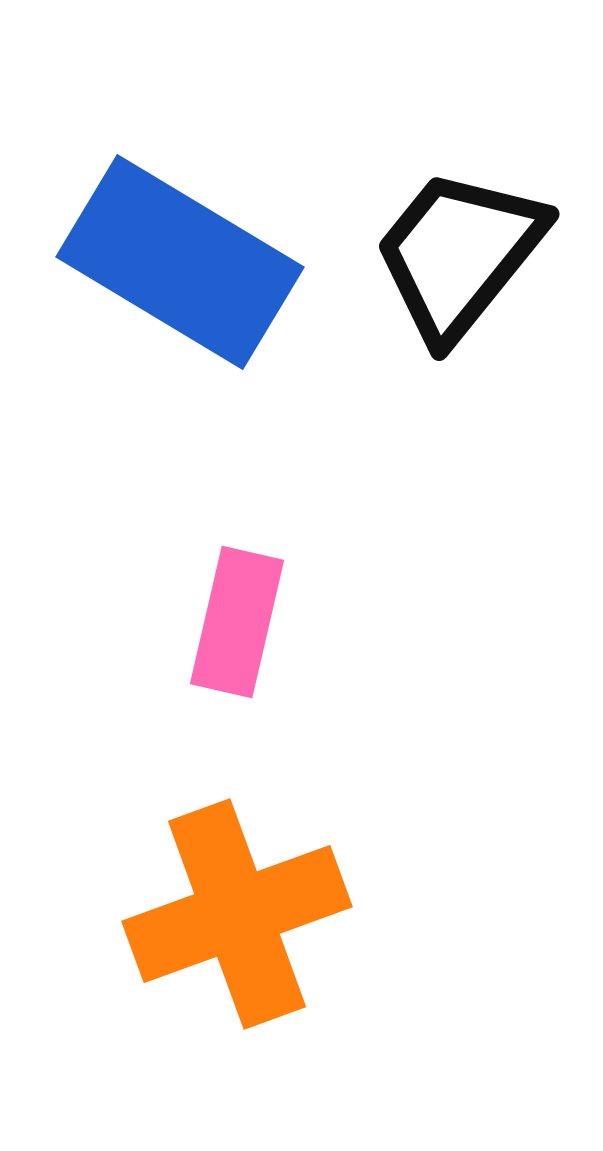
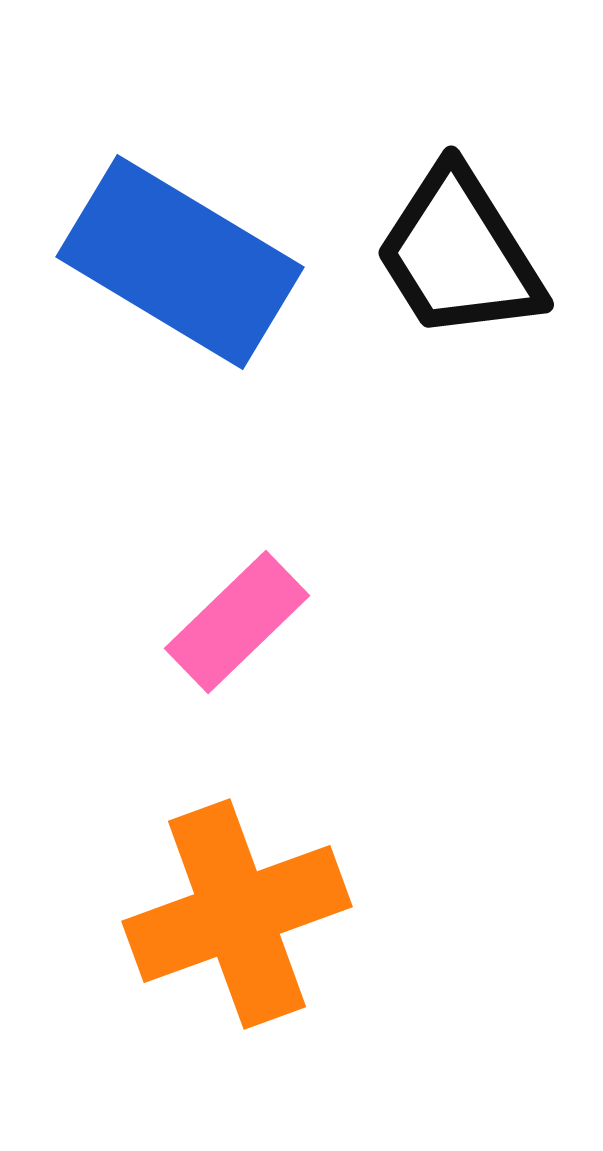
black trapezoid: rotated 71 degrees counterclockwise
pink rectangle: rotated 33 degrees clockwise
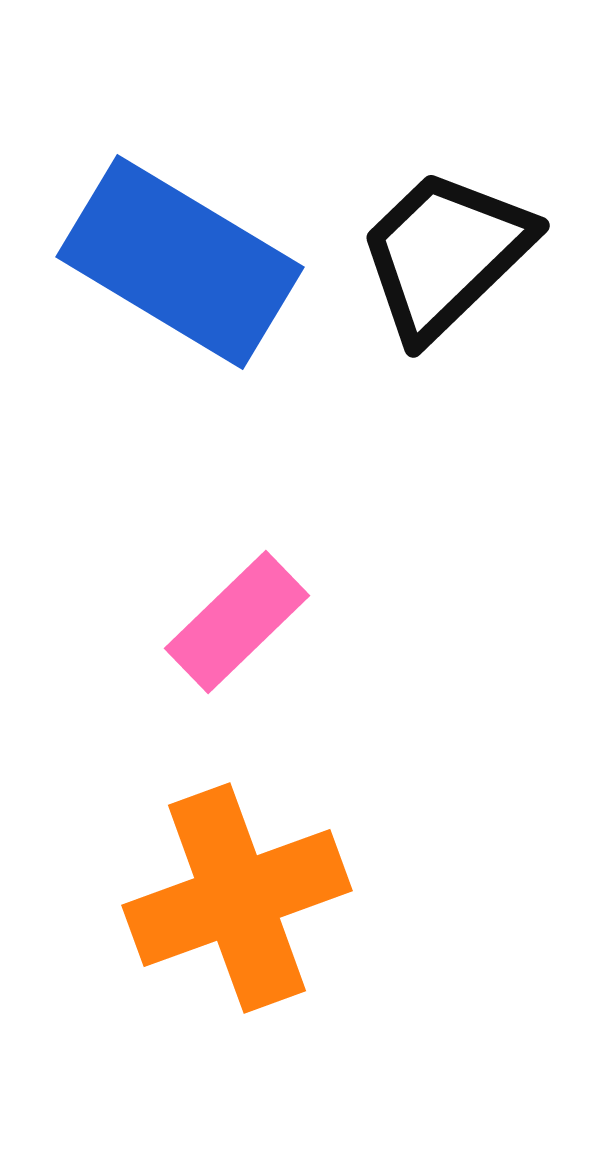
black trapezoid: moved 14 px left; rotated 78 degrees clockwise
orange cross: moved 16 px up
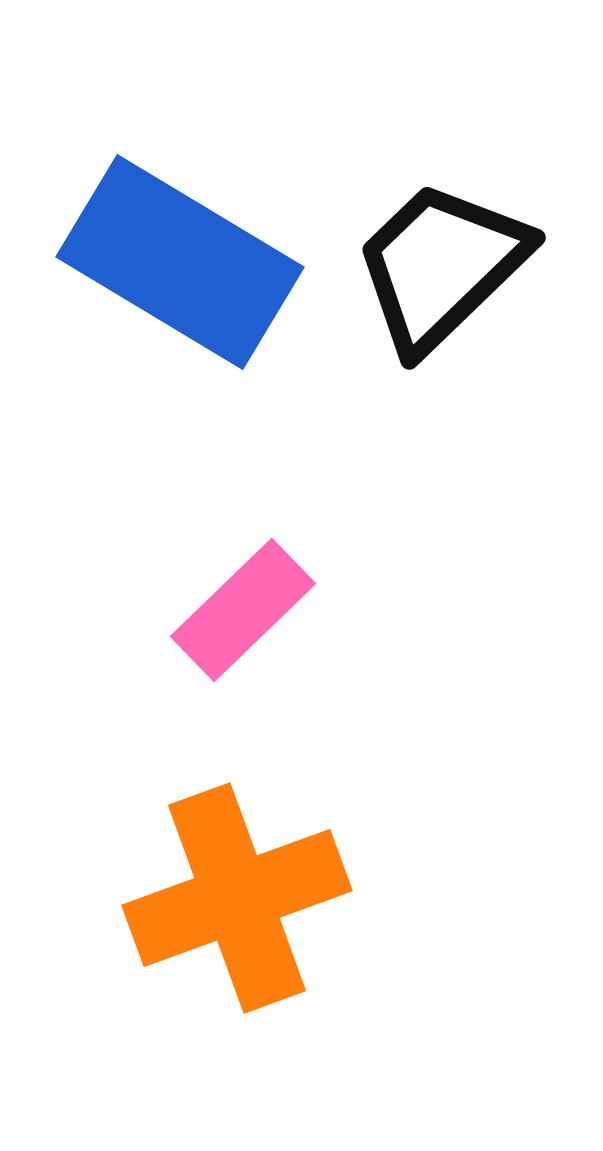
black trapezoid: moved 4 px left, 12 px down
pink rectangle: moved 6 px right, 12 px up
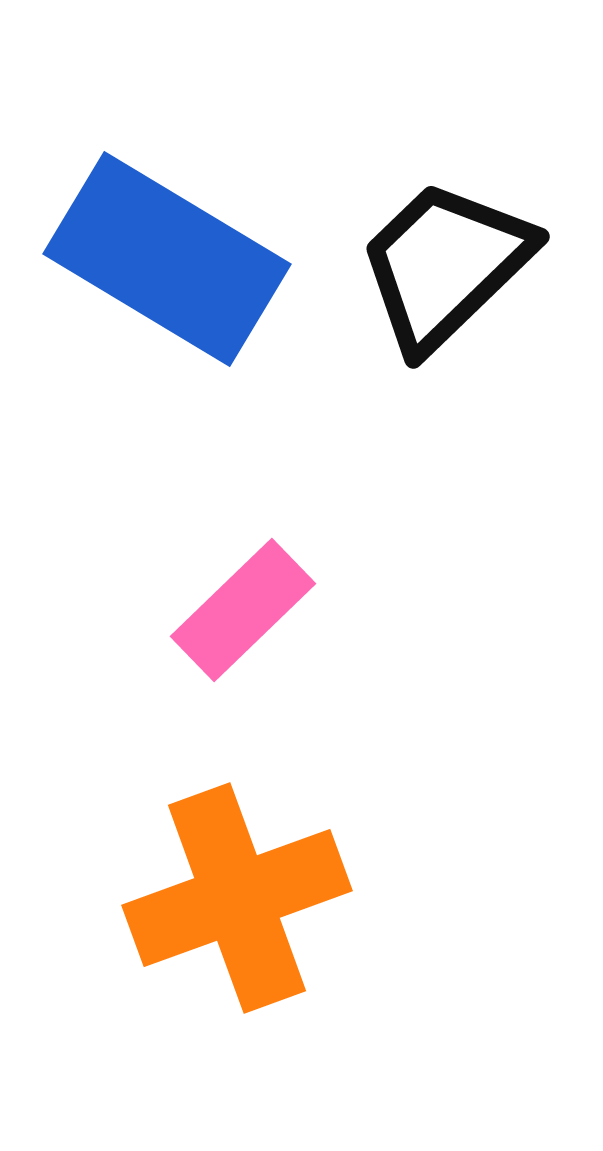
blue rectangle: moved 13 px left, 3 px up
black trapezoid: moved 4 px right, 1 px up
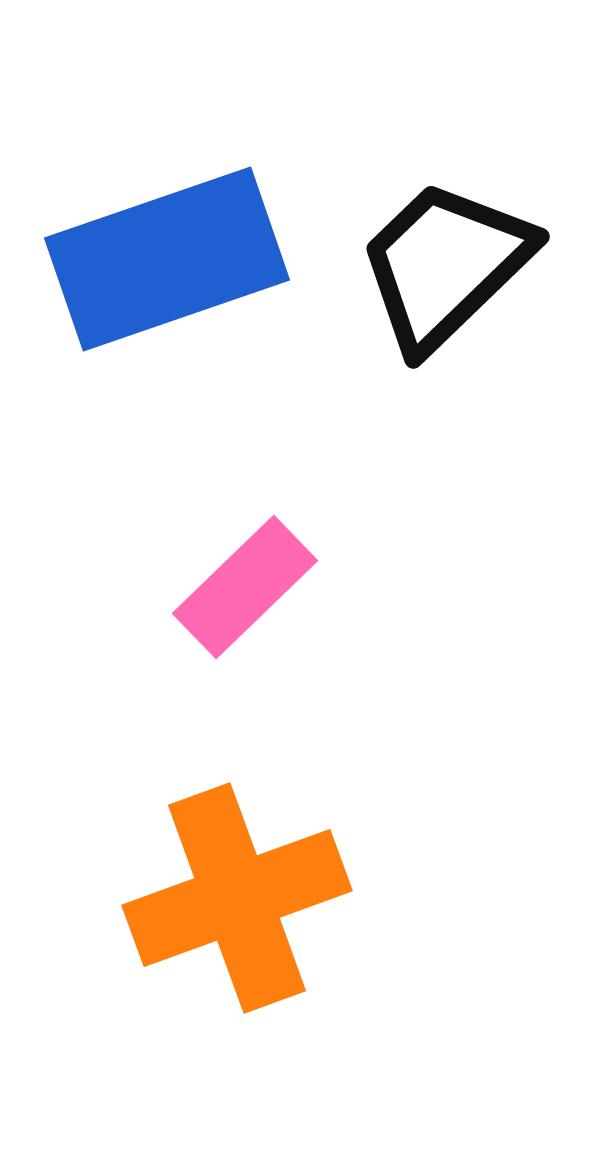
blue rectangle: rotated 50 degrees counterclockwise
pink rectangle: moved 2 px right, 23 px up
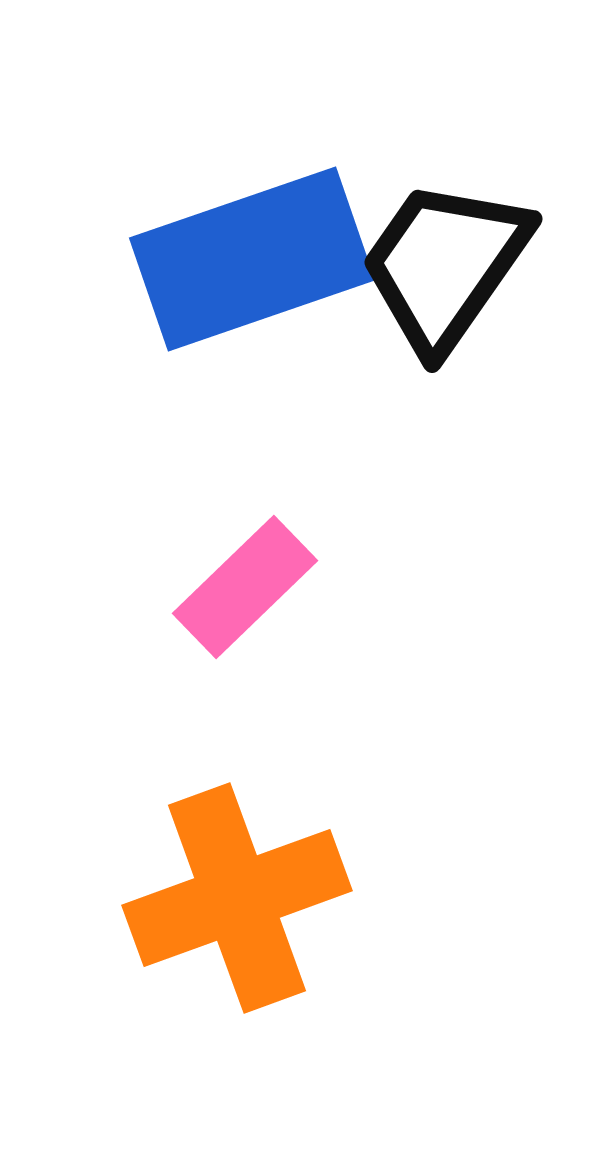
blue rectangle: moved 85 px right
black trapezoid: rotated 11 degrees counterclockwise
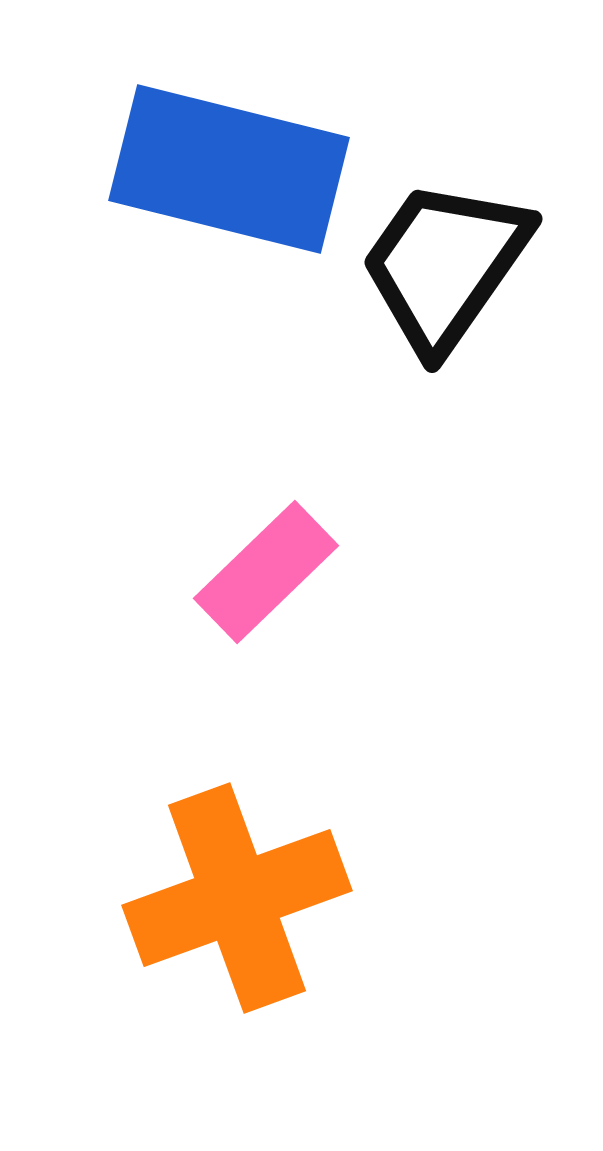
blue rectangle: moved 23 px left, 90 px up; rotated 33 degrees clockwise
pink rectangle: moved 21 px right, 15 px up
